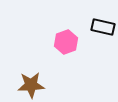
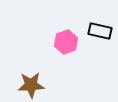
black rectangle: moved 3 px left, 4 px down
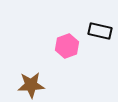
pink hexagon: moved 1 px right, 4 px down
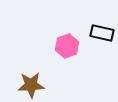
black rectangle: moved 2 px right, 2 px down
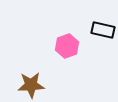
black rectangle: moved 1 px right, 3 px up
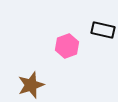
brown star: rotated 16 degrees counterclockwise
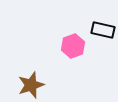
pink hexagon: moved 6 px right
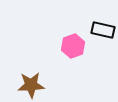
brown star: rotated 16 degrees clockwise
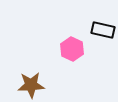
pink hexagon: moved 1 px left, 3 px down; rotated 15 degrees counterclockwise
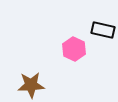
pink hexagon: moved 2 px right
